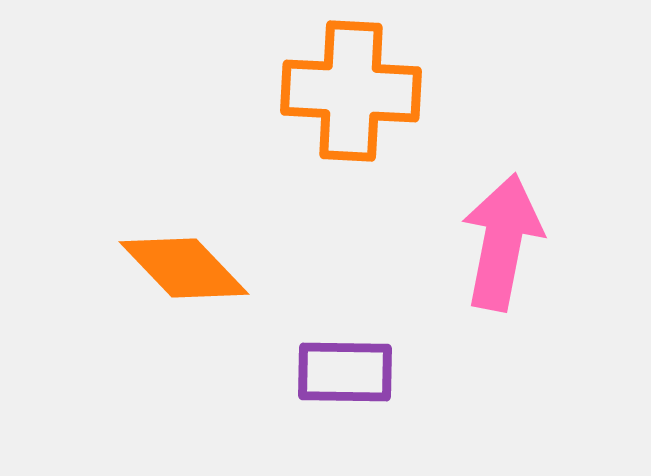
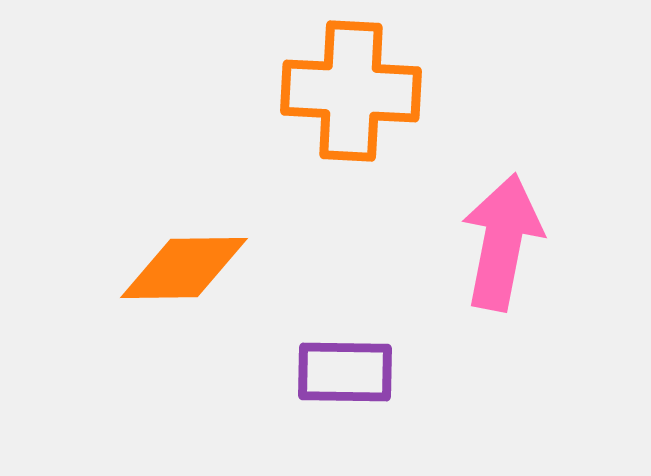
orange diamond: rotated 47 degrees counterclockwise
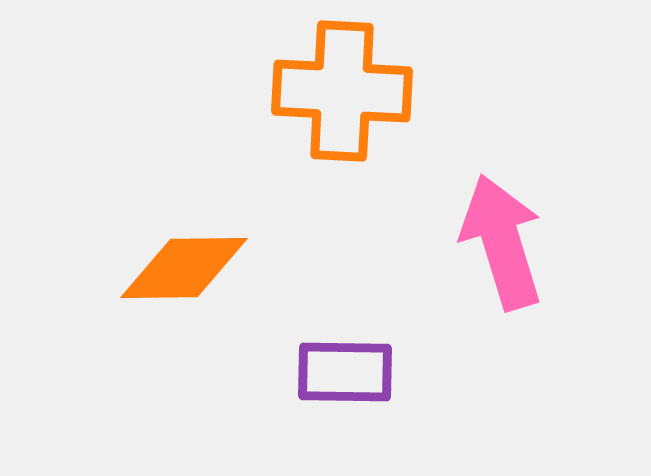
orange cross: moved 9 px left
pink arrow: rotated 28 degrees counterclockwise
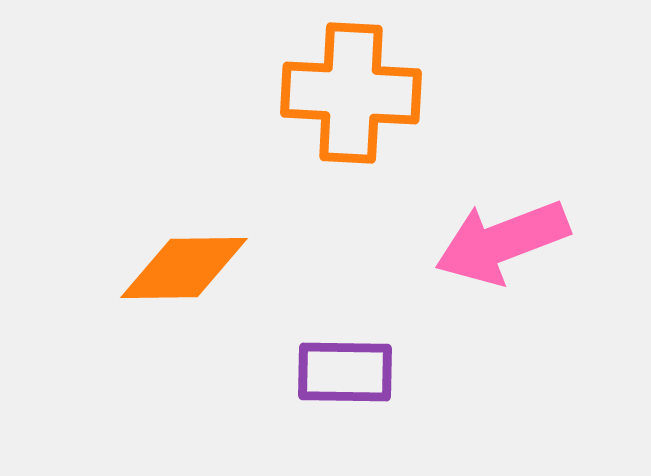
orange cross: moved 9 px right, 2 px down
pink arrow: rotated 94 degrees counterclockwise
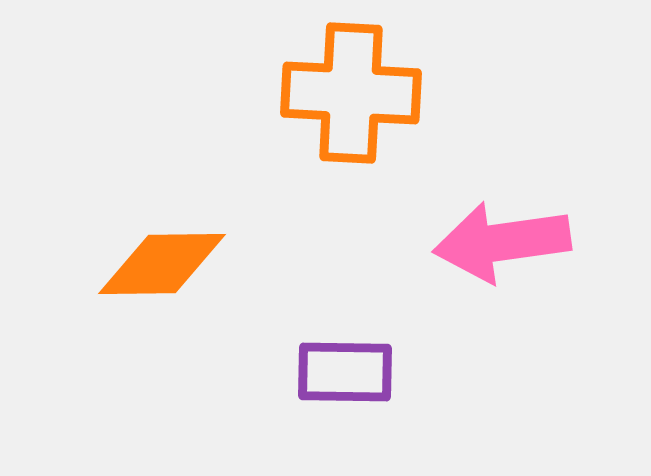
pink arrow: rotated 13 degrees clockwise
orange diamond: moved 22 px left, 4 px up
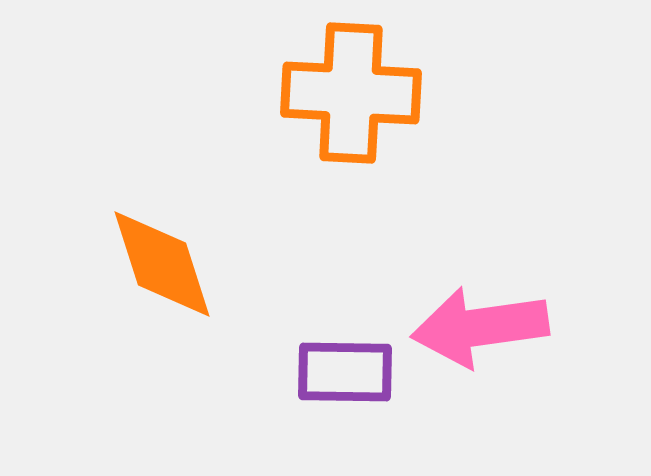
pink arrow: moved 22 px left, 85 px down
orange diamond: rotated 73 degrees clockwise
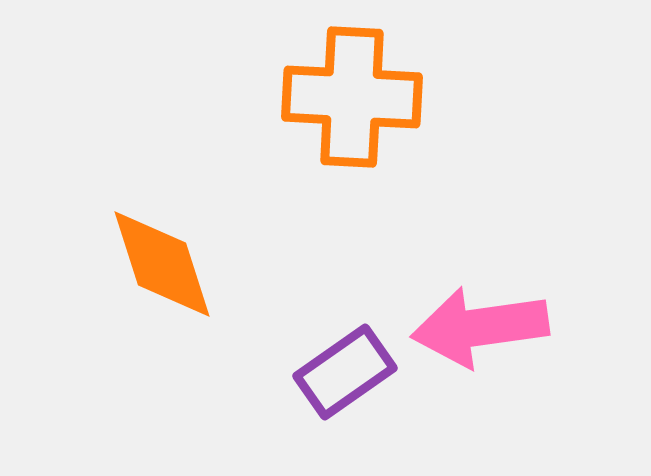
orange cross: moved 1 px right, 4 px down
purple rectangle: rotated 36 degrees counterclockwise
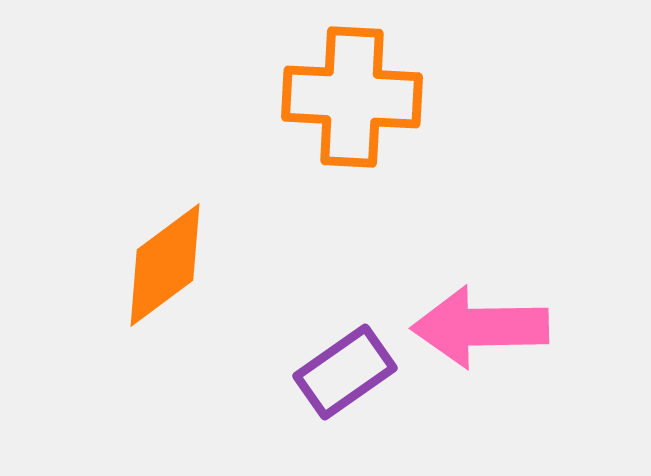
orange diamond: moved 3 px right, 1 px down; rotated 71 degrees clockwise
pink arrow: rotated 7 degrees clockwise
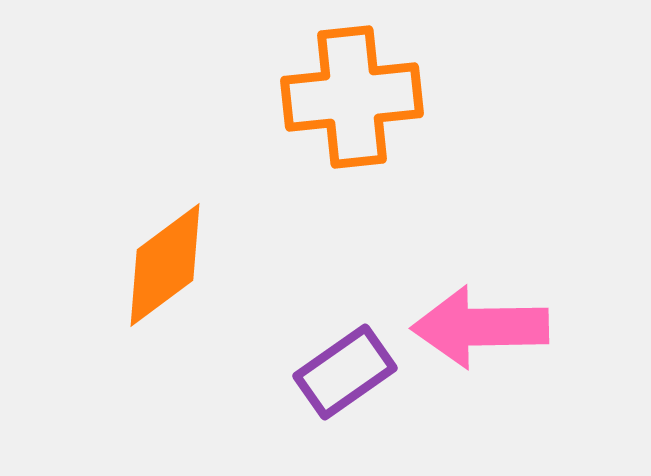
orange cross: rotated 9 degrees counterclockwise
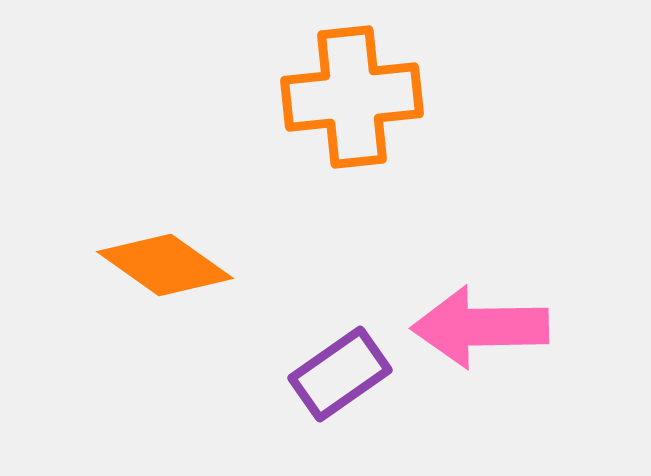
orange diamond: rotated 72 degrees clockwise
purple rectangle: moved 5 px left, 2 px down
